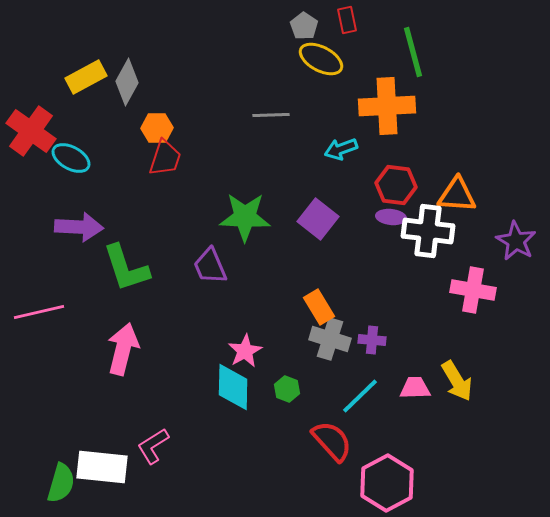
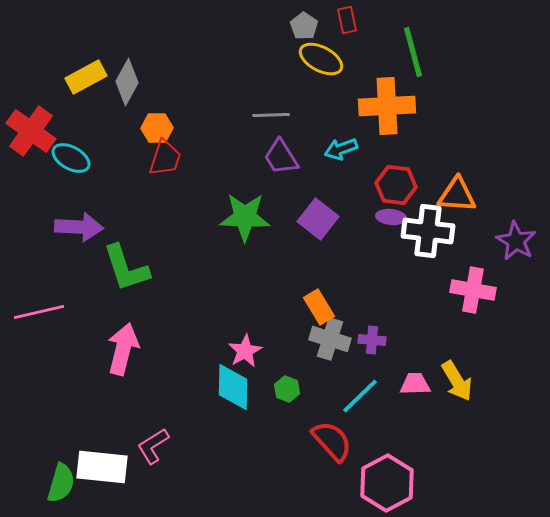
purple trapezoid: moved 71 px right, 109 px up; rotated 9 degrees counterclockwise
pink trapezoid: moved 4 px up
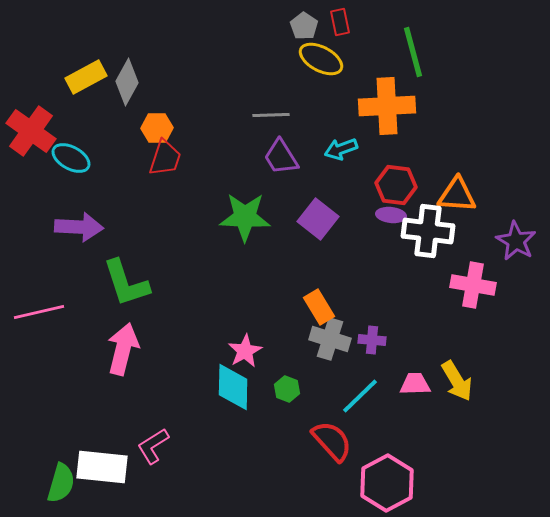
red rectangle: moved 7 px left, 2 px down
purple ellipse: moved 2 px up
green L-shape: moved 15 px down
pink cross: moved 5 px up
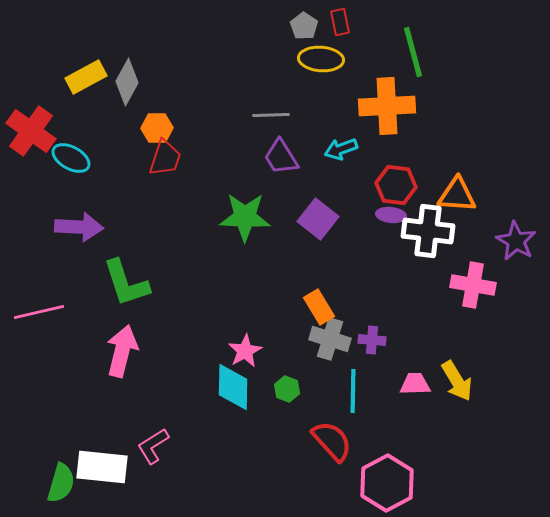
yellow ellipse: rotated 24 degrees counterclockwise
pink arrow: moved 1 px left, 2 px down
cyan line: moved 7 px left, 5 px up; rotated 45 degrees counterclockwise
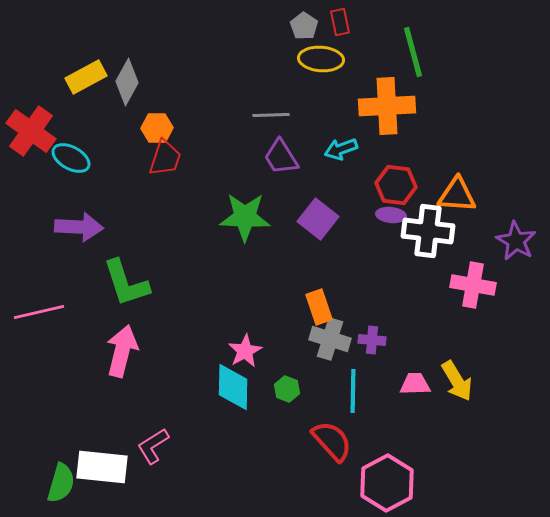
orange rectangle: rotated 12 degrees clockwise
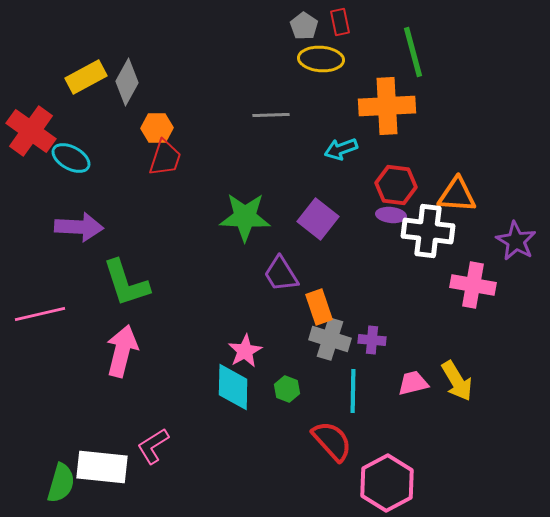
purple trapezoid: moved 117 px down
pink line: moved 1 px right, 2 px down
pink trapezoid: moved 2 px left, 1 px up; rotated 12 degrees counterclockwise
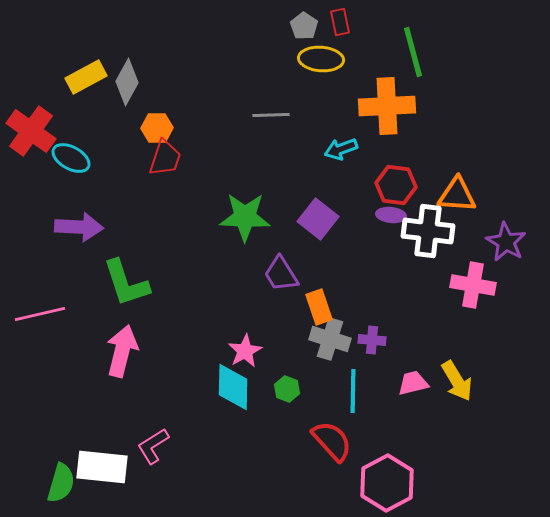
purple star: moved 10 px left, 1 px down
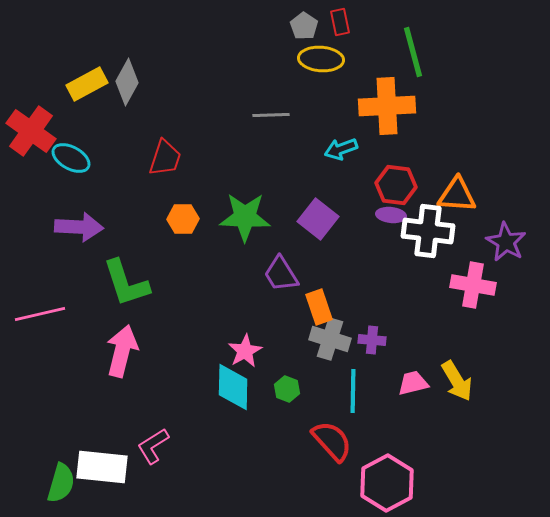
yellow rectangle: moved 1 px right, 7 px down
orange hexagon: moved 26 px right, 91 px down
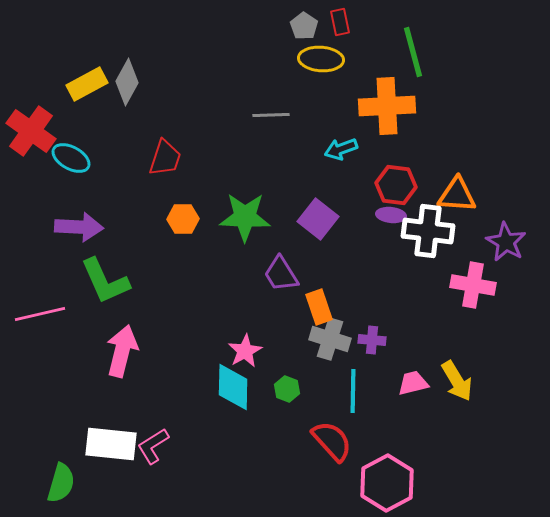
green L-shape: moved 21 px left, 2 px up; rotated 6 degrees counterclockwise
white rectangle: moved 9 px right, 23 px up
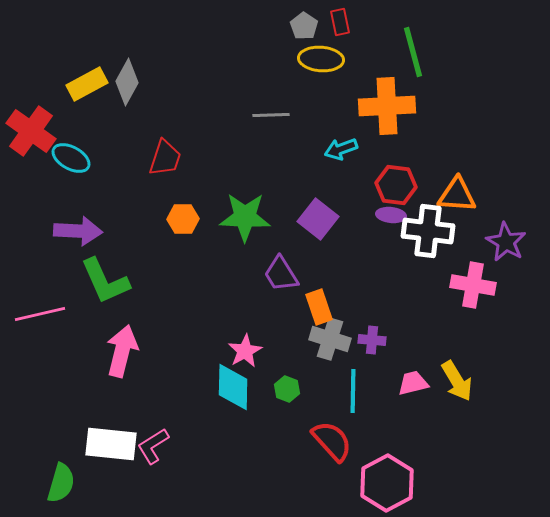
purple arrow: moved 1 px left, 4 px down
